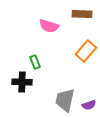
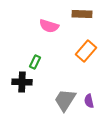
green rectangle: rotated 48 degrees clockwise
gray trapezoid: rotated 20 degrees clockwise
purple semicircle: moved 4 px up; rotated 96 degrees clockwise
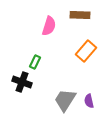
brown rectangle: moved 2 px left, 1 px down
pink semicircle: rotated 90 degrees counterclockwise
black cross: rotated 18 degrees clockwise
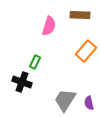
purple semicircle: moved 2 px down
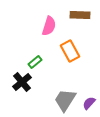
orange rectangle: moved 16 px left; rotated 70 degrees counterclockwise
green rectangle: rotated 24 degrees clockwise
black cross: rotated 30 degrees clockwise
purple semicircle: rotated 56 degrees clockwise
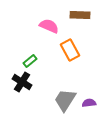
pink semicircle: rotated 84 degrees counterclockwise
orange rectangle: moved 1 px up
green rectangle: moved 5 px left, 1 px up
black cross: rotated 18 degrees counterclockwise
purple semicircle: rotated 40 degrees clockwise
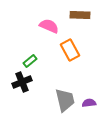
black cross: rotated 36 degrees clockwise
gray trapezoid: rotated 135 degrees clockwise
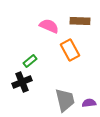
brown rectangle: moved 6 px down
